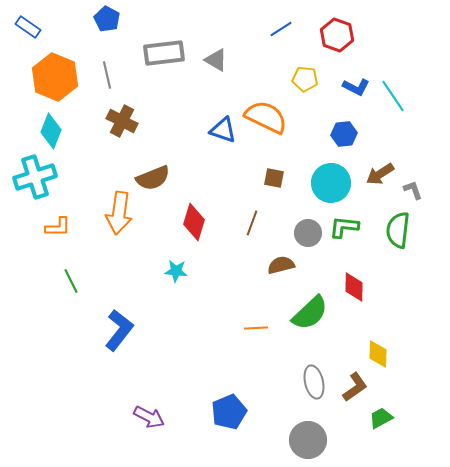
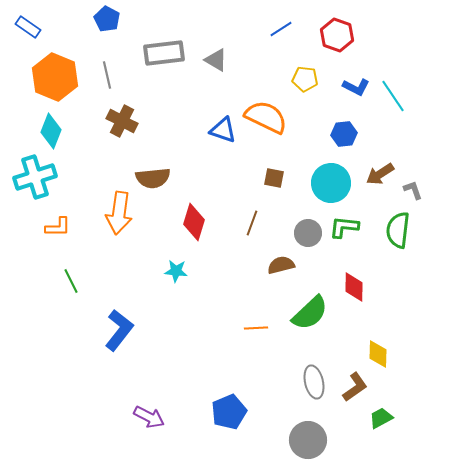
brown semicircle at (153, 178): rotated 16 degrees clockwise
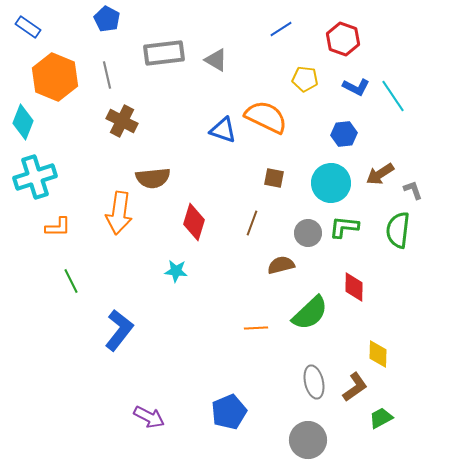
red hexagon at (337, 35): moved 6 px right, 4 px down
cyan diamond at (51, 131): moved 28 px left, 9 px up
